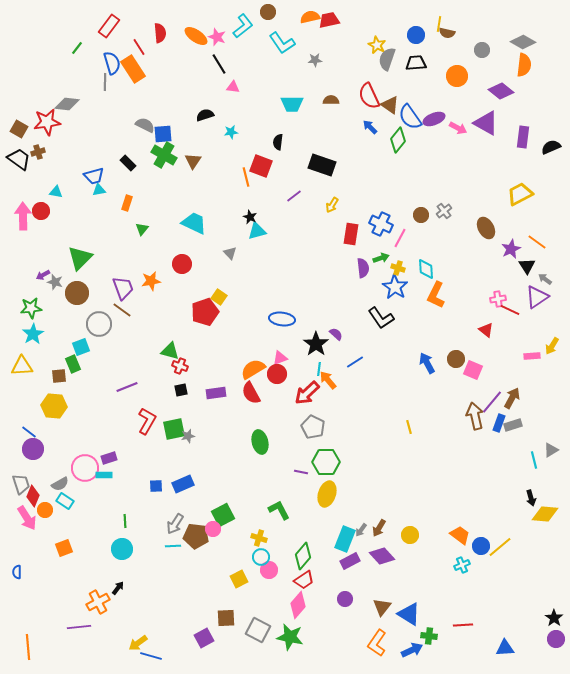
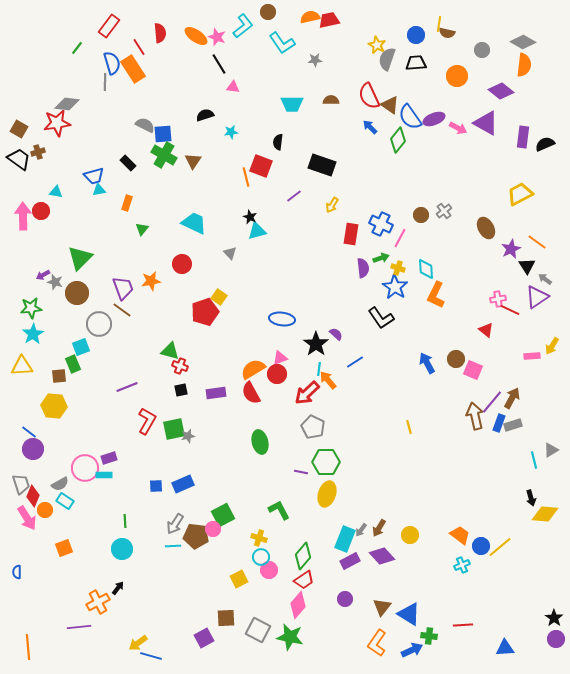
red star at (47, 122): moved 10 px right, 1 px down
black semicircle at (551, 147): moved 6 px left, 3 px up
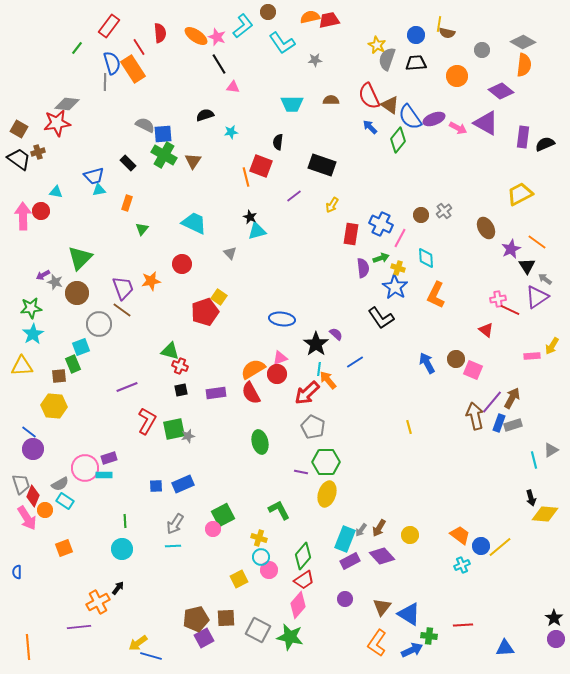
cyan diamond at (426, 269): moved 11 px up
brown pentagon at (196, 536): moved 83 px down; rotated 20 degrees counterclockwise
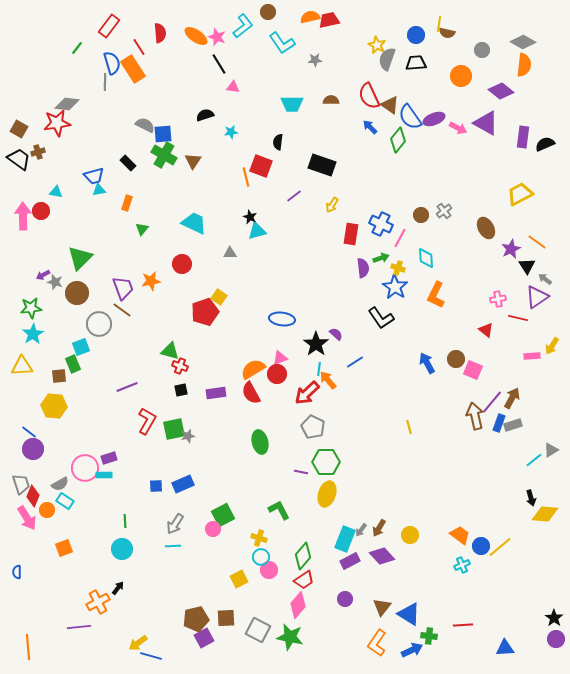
orange circle at (457, 76): moved 4 px right
gray triangle at (230, 253): rotated 48 degrees counterclockwise
red line at (510, 310): moved 8 px right, 8 px down; rotated 12 degrees counterclockwise
cyan line at (534, 460): rotated 66 degrees clockwise
orange circle at (45, 510): moved 2 px right
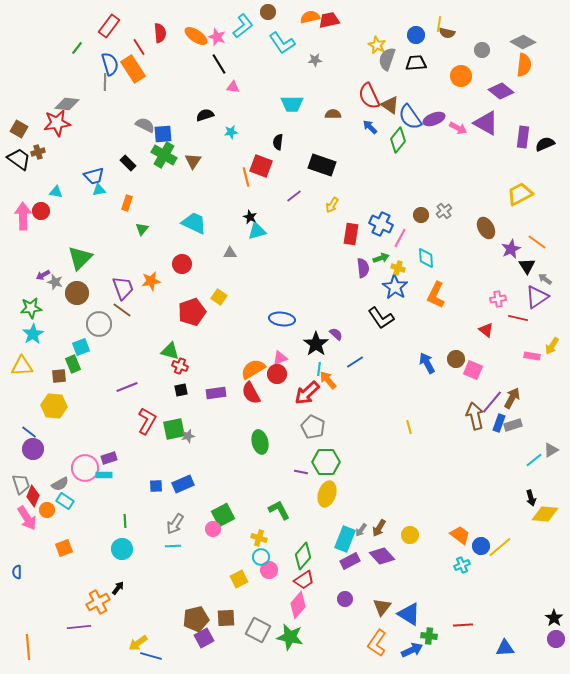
blue semicircle at (112, 63): moved 2 px left, 1 px down
brown semicircle at (331, 100): moved 2 px right, 14 px down
red pentagon at (205, 312): moved 13 px left
pink rectangle at (532, 356): rotated 14 degrees clockwise
